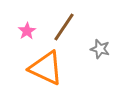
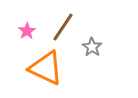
brown line: moved 1 px left
gray star: moved 8 px left, 2 px up; rotated 18 degrees clockwise
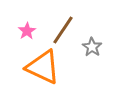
brown line: moved 3 px down
orange triangle: moved 3 px left, 1 px up
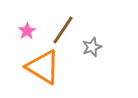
gray star: rotated 18 degrees clockwise
orange triangle: rotated 6 degrees clockwise
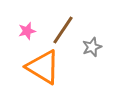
pink star: rotated 18 degrees clockwise
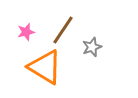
pink star: moved 1 px left, 1 px down
orange triangle: moved 2 px right
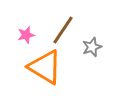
pink star: moved 3 px down
